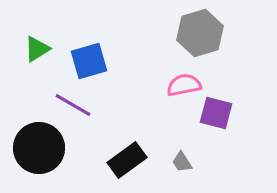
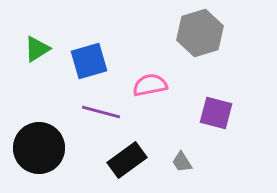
pink semicircle: moved 34 px left
purple line: moved 28 px right, 7 px down; rotated 15 degrees counterclockwise
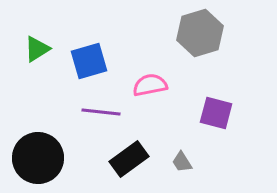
purple line: rotated 9 degrees counterclockwise
black circle: moved 1 px left, 10 px down
black rectangle: moved 2 px right, 1 px up
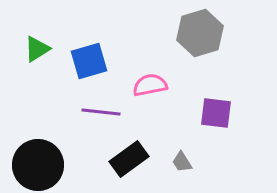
purple square: rotated 8 degrees counterclockwise
black circle: moved 7 px down
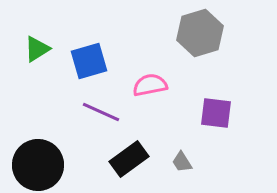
purple line: rotated 18 degrees clockwise
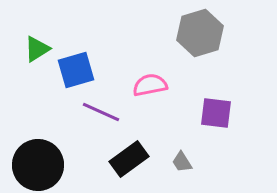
blue square: moved 13 px left, 9 px down
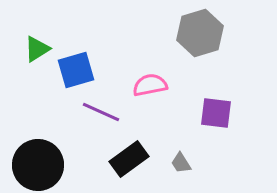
gray trapezoid: moved 1 px left, 1 px down
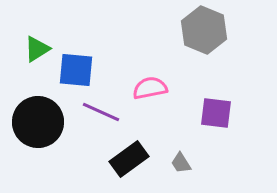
gray hexagon: moved 4 px right, 3 px up; rotated 21 degrees counterclockwise
blue square: rotated 21 degrees clockwise
pink semicircle: moved 3 px down
black circle: moved 43 px up
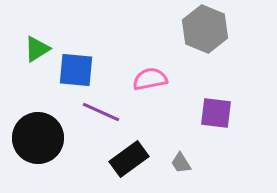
gray hexagon: moved 1 px right, 1 px up
pink semicircle: moved 9 px up
black circle: moved 16 px down
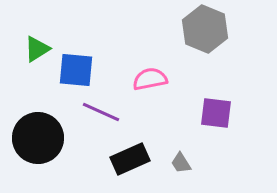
black rectangle: moved 1 px right; rotated 12 degrees clockwise
